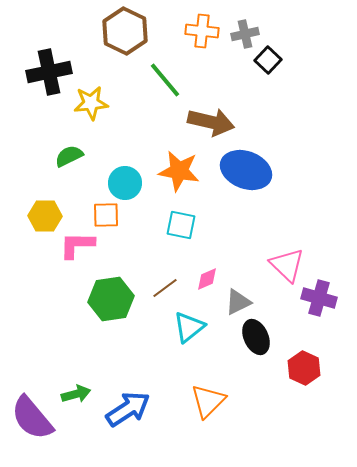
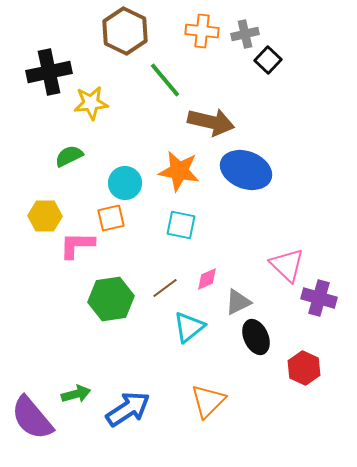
orange square: moved 5 px right, 3 px down; rotated 12 degrees counterclockwise
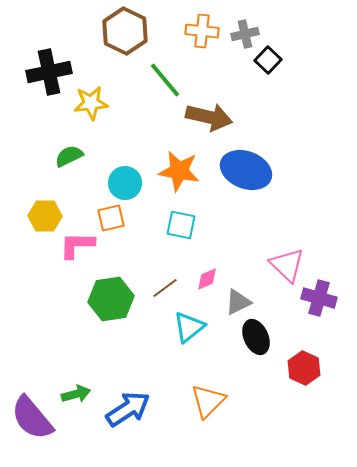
brown arrow: moved 2 px left, 5 px up
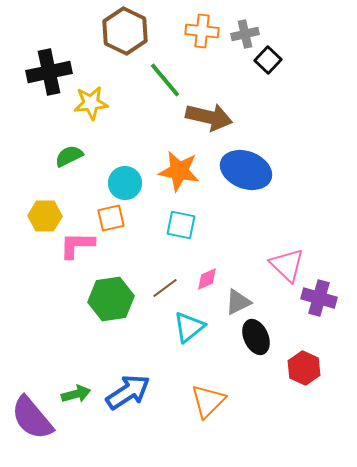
blue arrow: moved 17 px up
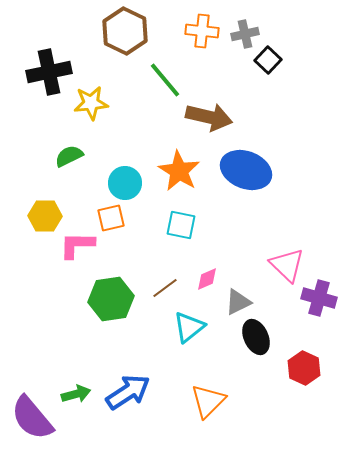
orange star: rotated 21 degrees clockwise
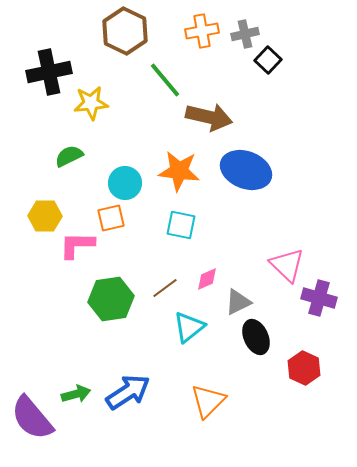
orange cross: rotated 16 degrees counterclockwise
orange star: rotated 24 degrees counterclockwise
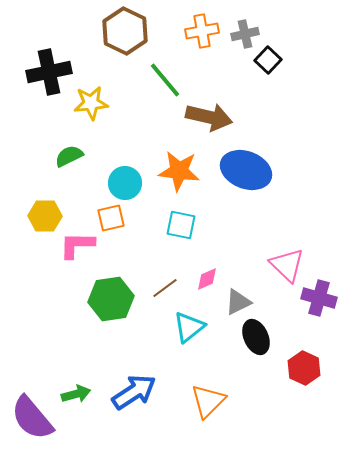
blue arrow: moved 6 px right
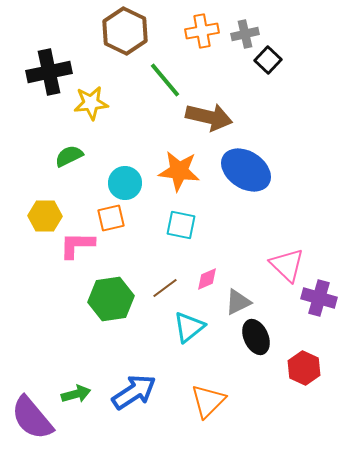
blue ellipse: rotated 12 degrees clockwise
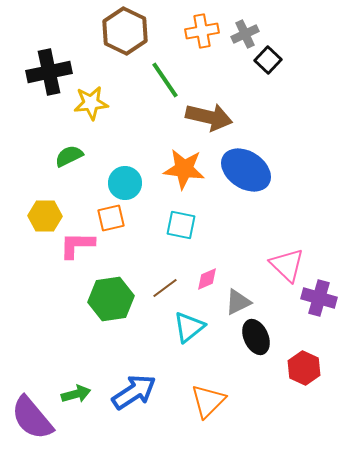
gray cross: rotated 12 degrees counterclockwise
green line: rotated 6 degrees clockwise
orange star: moved 5 px right, 2 px up
